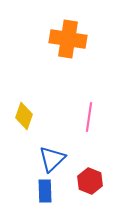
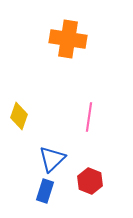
yellow diamond: moved 5 px left
blue rectangle: rotated 20 degrees clockwise
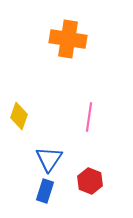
blue triangle: moved 3 px left; rotated 12 degrees counterclockwise
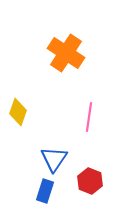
orange cross: moved 2 px left, 14 px down; rotated 24 degrees clockwise
yellow diamond: moved 1 px left, 4 px up
blue triangle: moved 5 px right
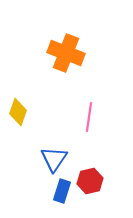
orange cross: rotated 12 degrees counterclockwise
red hexagon: rotated 25 degrees clockwise
blue rectangle: moved 17 px right
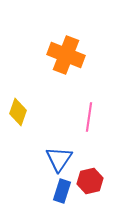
orange cross: moved 2 px down
blue triangle: moved 5 px right
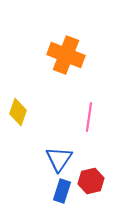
red hexagon: moved 1 px right
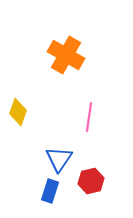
orange cross: rotated 9 degrees clockwise
blue rectangle: moved 12 px left
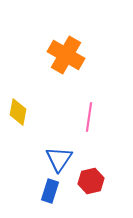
yellow diamond: rotated 8 degrees counterclockwise
